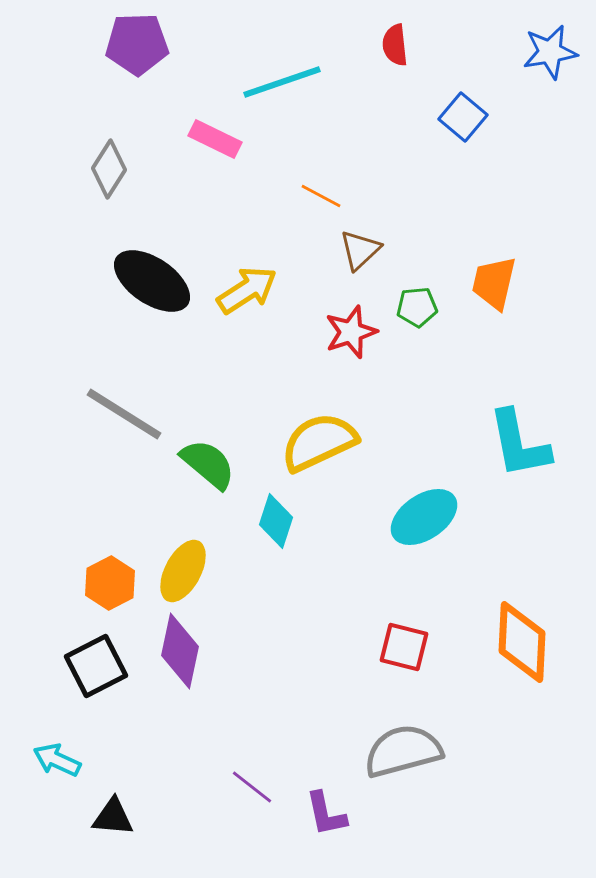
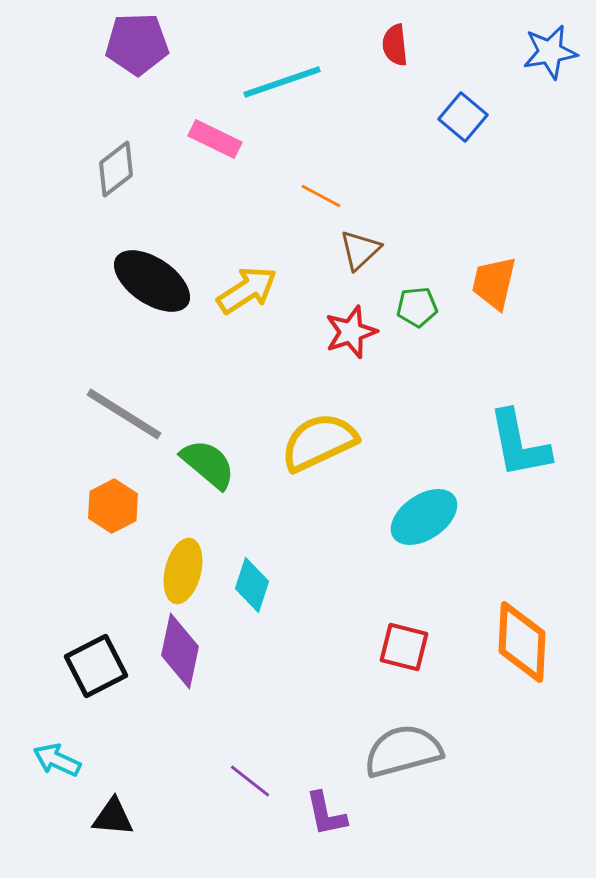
gray diamond: moved 7 px right; rotated 20 degrees clockwise
cyan diamond: moved 24 px left, 64 px down
yellow ellipse: rotated 14 degrees counterclockwise
orange hexagon: moved 3 px right, 77 px up
purple line: moved 2 px left, 6 px up
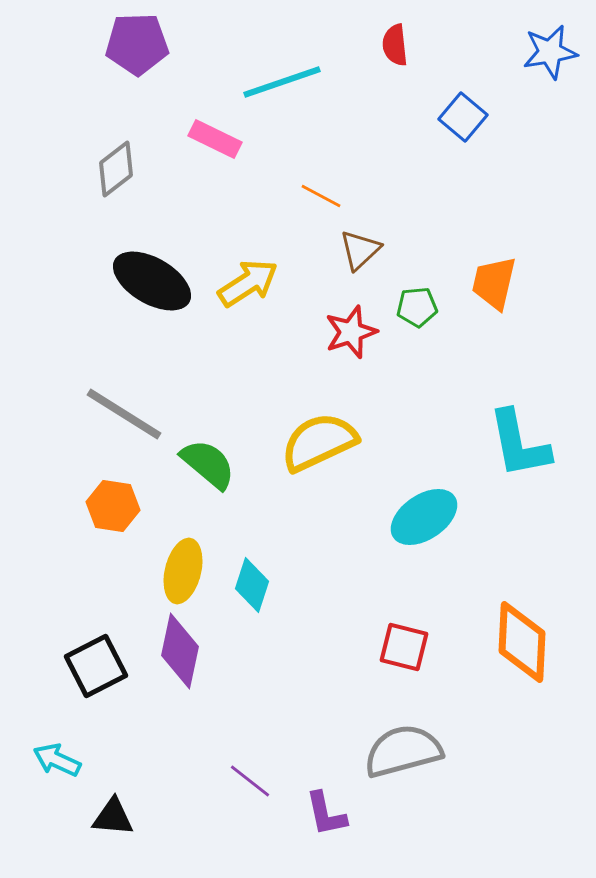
black ellipse: rotated 4 degrees counterclockwise
yellow arrow: moved 1 px right, 7 px up
orange hexagon: rotated 24 degrees counterclockwise
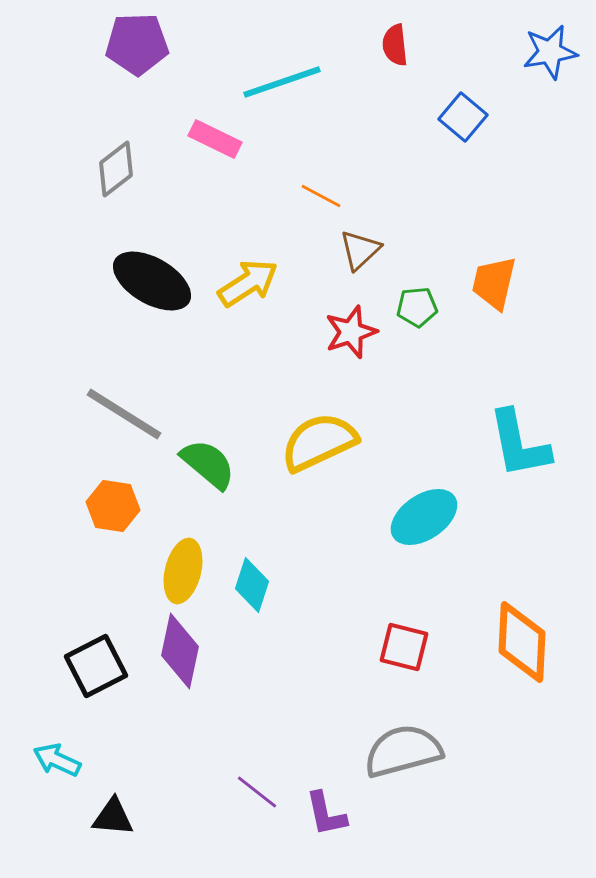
purple line: moved 7 px right, 11 px down
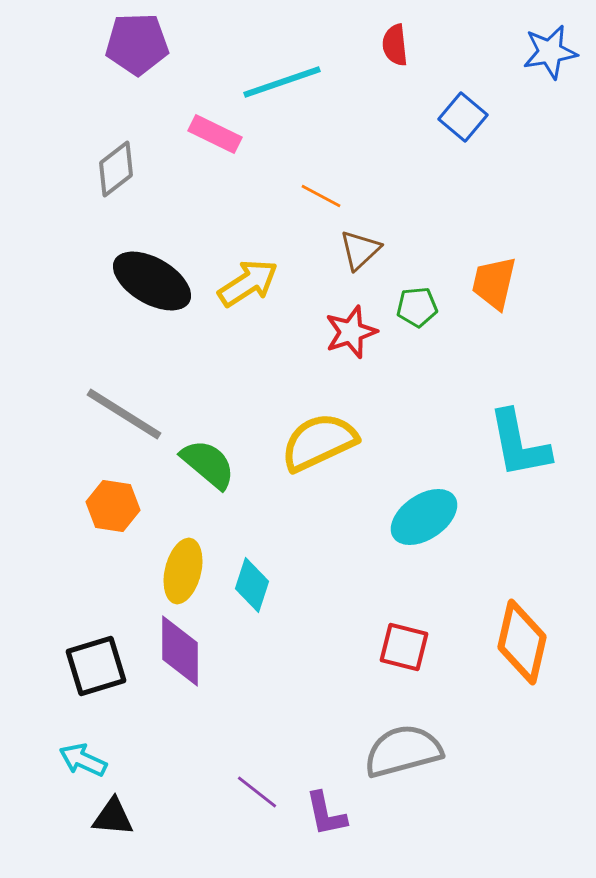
pink rectangle: moved 5 px up
orange diamond: rotated 10 degrees clockwise
purple diamond: rotated 12 degrees counterclockwise
black square: rotated 10 degrees clockwise
cyan arrow: moved 26 px right
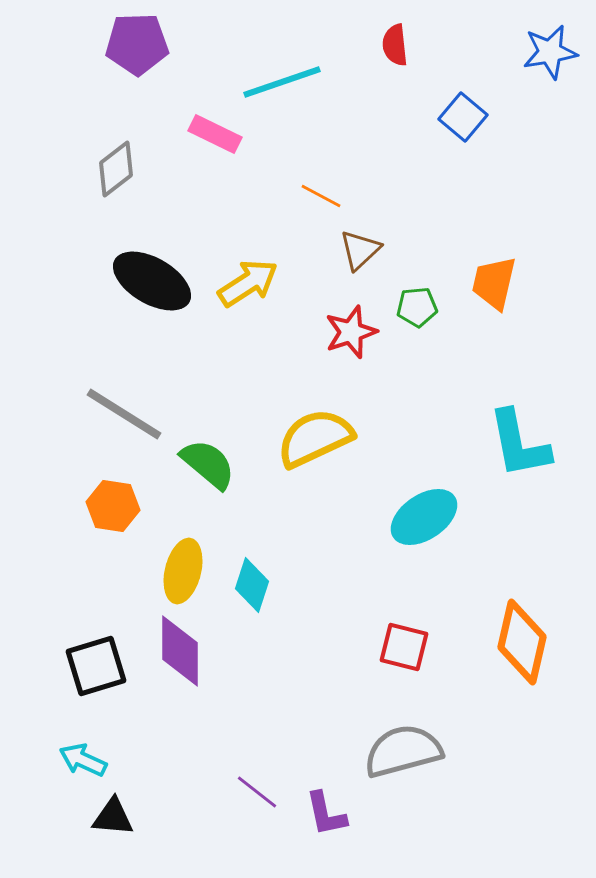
yellow semicircle: moved 4 px left, 4 px up
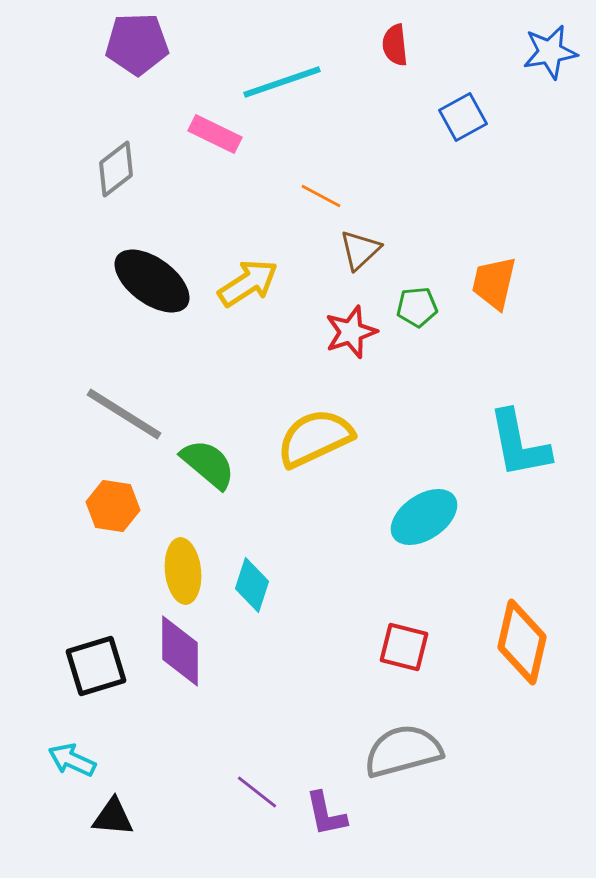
blue square: rotated 21 degrees clockwise
black ellipse: rotated 6 degrees clockwise
yellow ellipse: rotated 20 degrees counterclockwise
cyan arrow: moved 11 px left
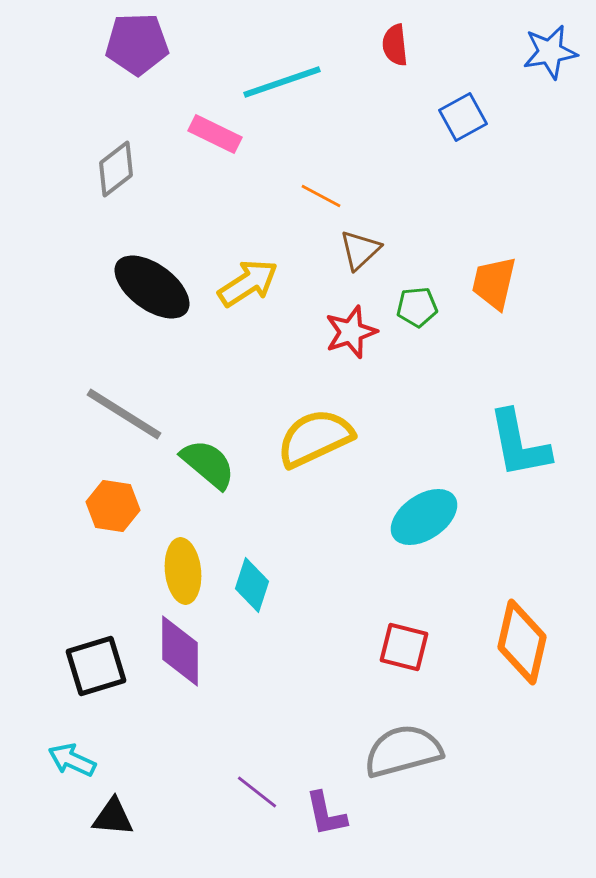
black ellipse: moved 6 px down
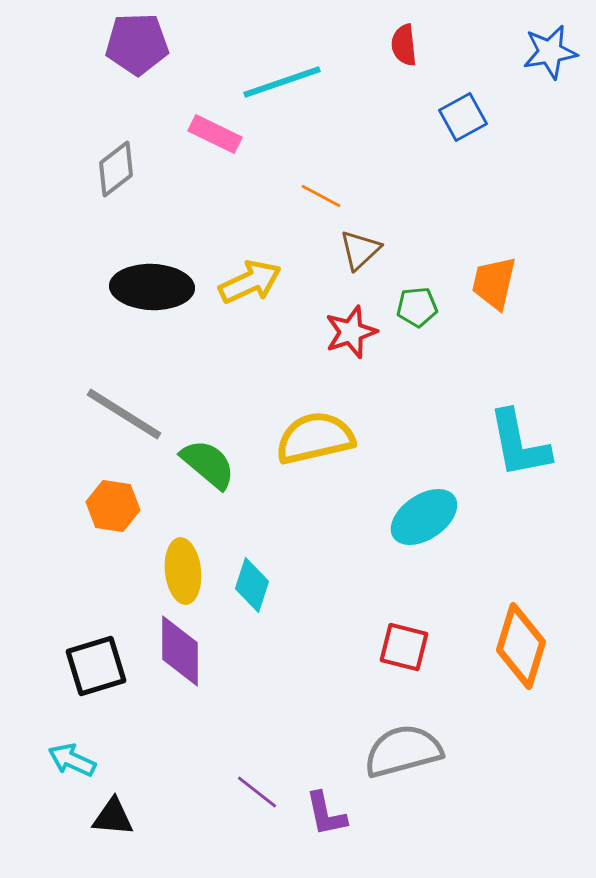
red semicircle: moved 9 px right
yellow arrow: moved 2 px right, 1 px up; rotated 8 degrees clockwise
black ellipse: rotated 34 degrees counterclockwise
yellow semicircle: rotated 12 degrees clockwise
orange diamond: moved 1 px left, 4 px down; rotated 4 degrees clockwise
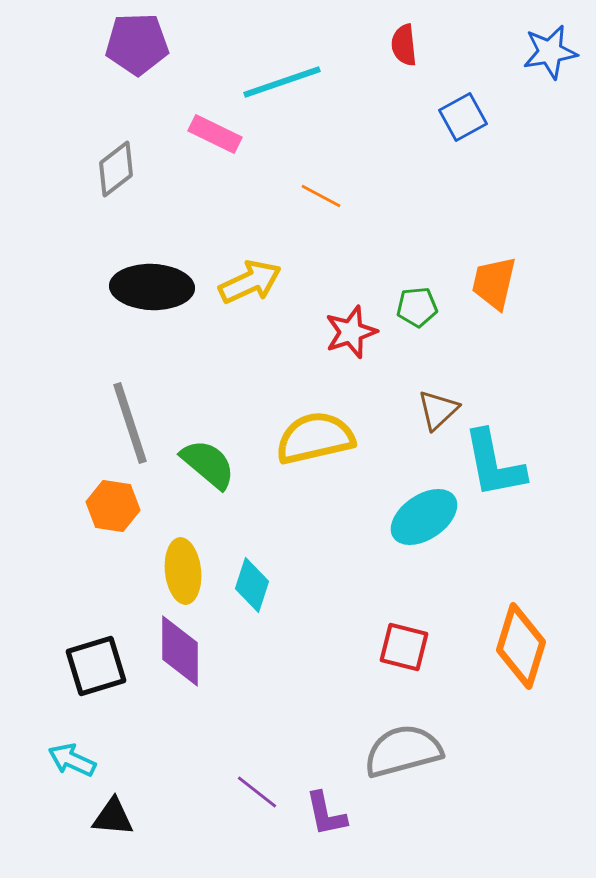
brown triangle: moved 78 px right, 160 px down
gray line: moved 6 px right, 9 px down; rotated 40 degrees clockwise
cyan L-shape: moved 25 px left, 20 px down
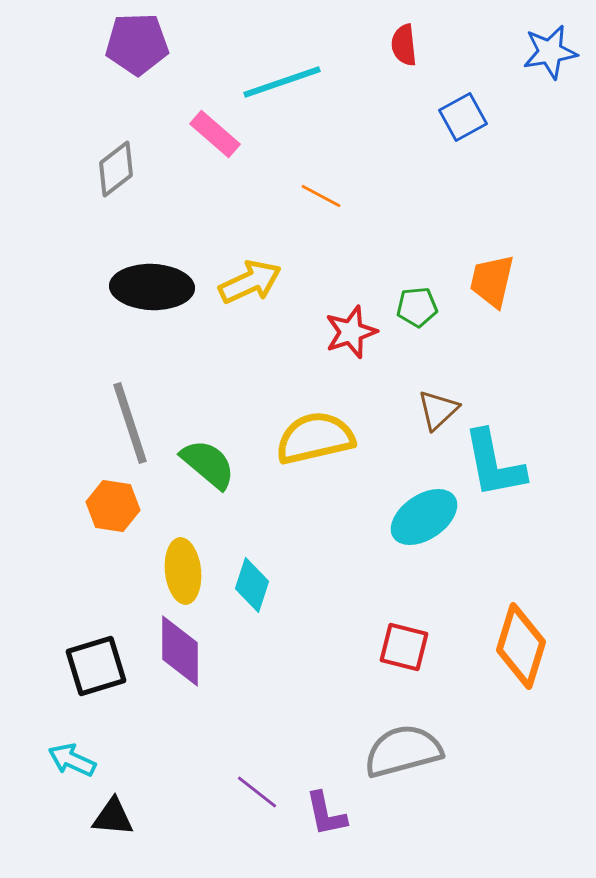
pink rectangle: rotated 15 degrees clockwise
orange trapezoid: moved 2 px left, 2 px up
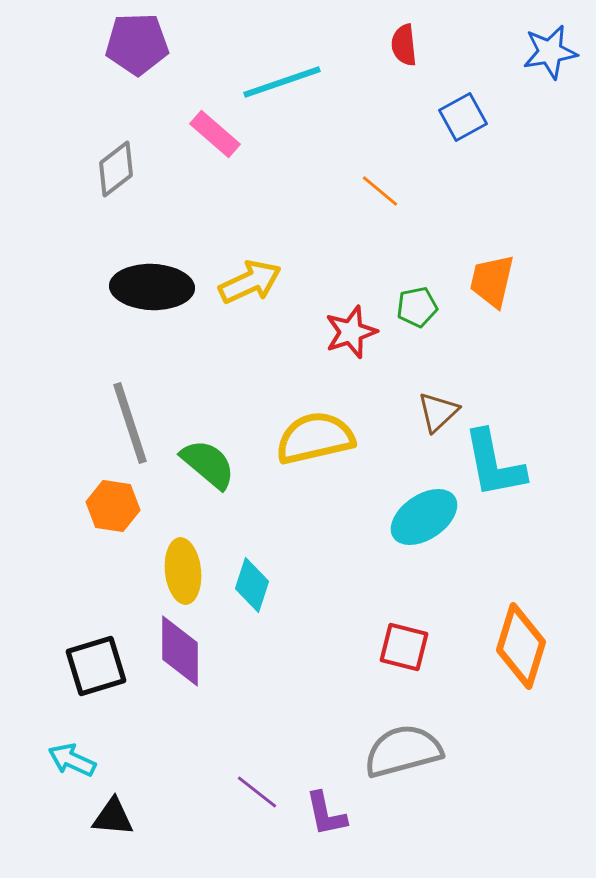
orange line: moved 59 px right, 5 px up; rotated 12 degrees clockwise
green pentagon: rotated 6 degrees counterclockwise
brown triangle: moved 2 px down
